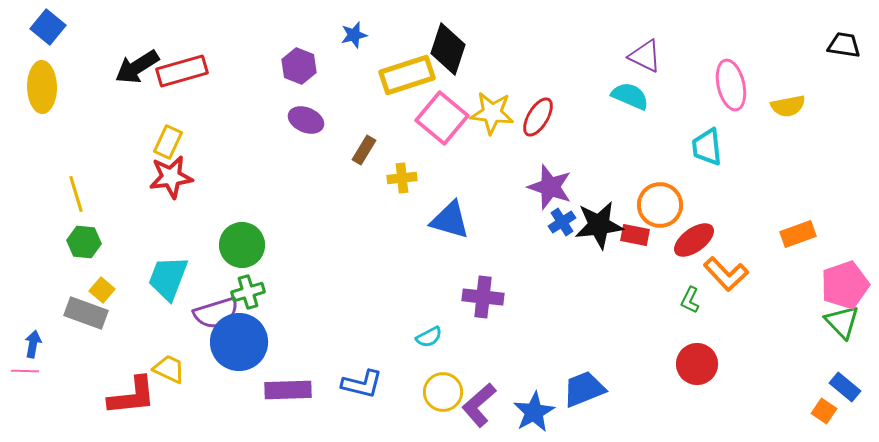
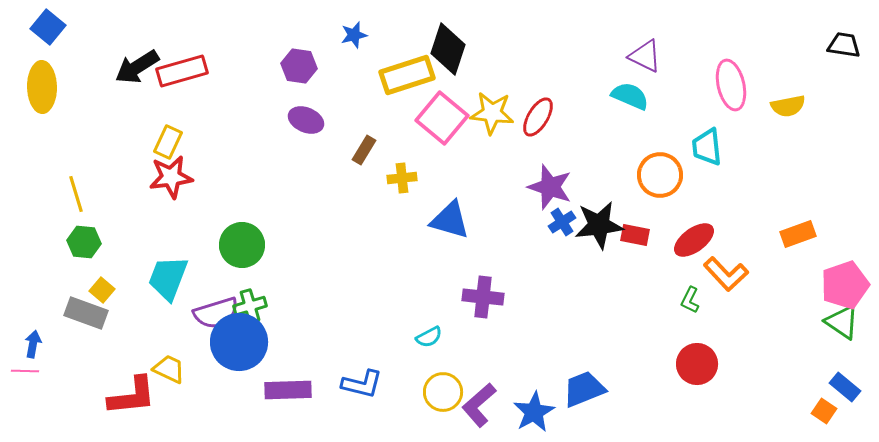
purple hexagon at (299, 66): rotated 12 degrees counterclockwise
orange circle at (660, 205): moved 30 px up
green cross at (248, 292): moved 2 px right, 14 px down
green triangle at (842, 322): rotated 12 degrees counterclockwise
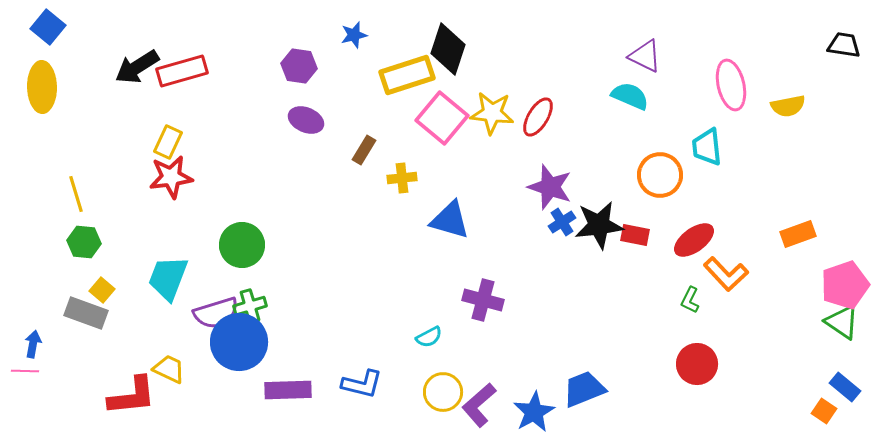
purple cross at (483, 297): moved 3 px down; rotated 9 degrees clockwise
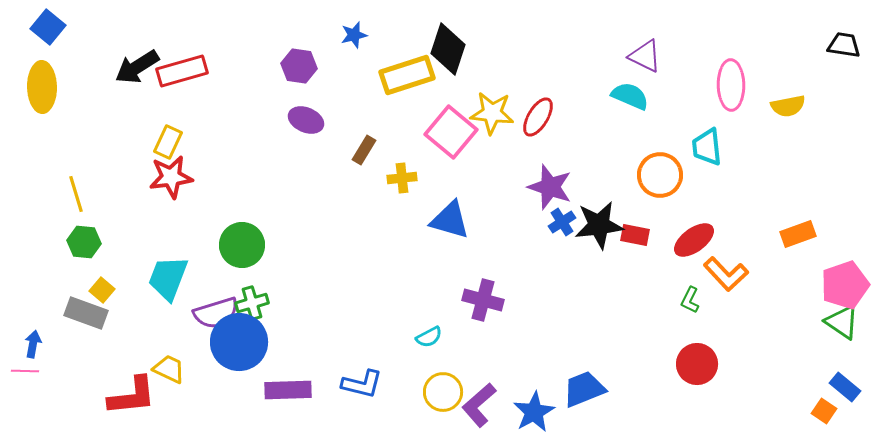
pink ellipse at (731, 85): rotated 12 degrees clockwise
pink square at (442, 118): moved 9 px right, 14 px down
green cross at (250, 306): moved 2 px right, 3 px up
